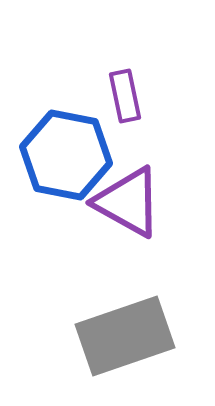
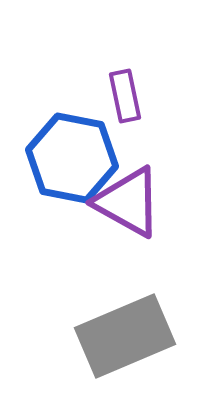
blue hexagon: moved 6 px right, 3 px down
gray rectangle: rotated 4 degrees counterclockwise
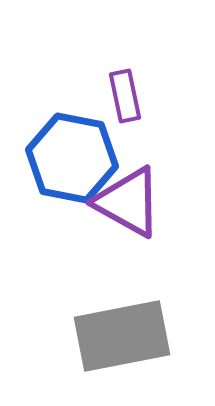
gray rectangle: moved 3 px left; rotated 12 degrees clockwise
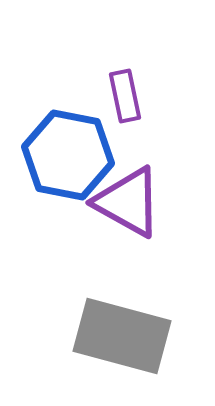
blue hexagon: moved 4 px left, 3 px up
gray rectangle: rotated 26 degrees clockwise
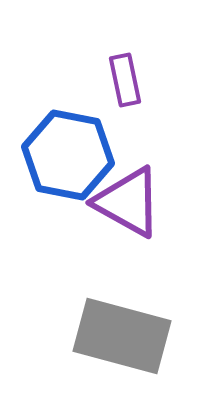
purple rectangle: moved 16 px up
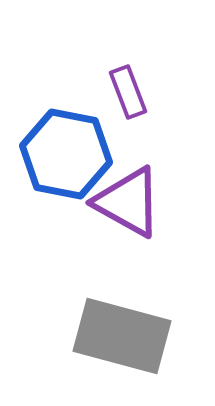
purple rectangle: moved 3 px right, 12 px down; rotated 9 degrees counterclockwise
blue hexagon: moved 2 px left, 1 px up
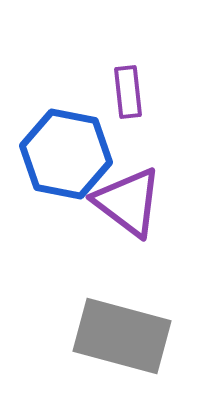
purple rectangle: rotated 15 degrees clockwise
purple triangle: rotated 8 degrees clockwise
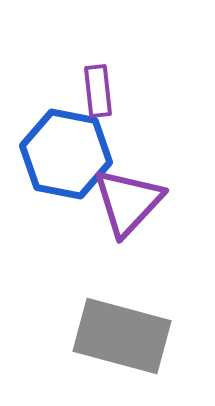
purple rectangle: moved 30 px left, 1 px up
purple triangle: rotated 36 degrees clockwise
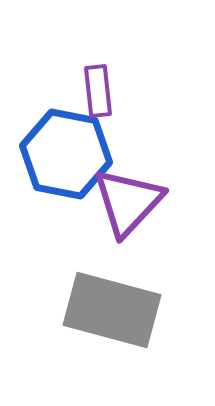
gray rectangle: moved 10 px left, 26 px up
